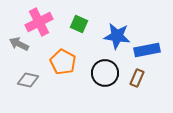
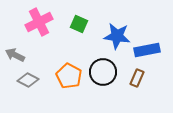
gray arrow: moved 4 px left, 11 px down
orange pentagon: moved 6 px right, 14 px down
black circle: moved 2 px left, 1 px up
gray diamond: rotated 15 degrees clockwise
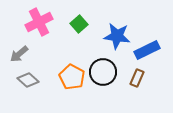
green square: rotated 24 degrees clockwise
blue rectangle: rotated 15 degrees counterclockwise
gray arrow: moved 4 px right, 1 px up; rotated 66 degrees counterclockwise
orange pentagon: moved 3 px right, 1 px down
gray diamond: rotated 15 degrees clockwise
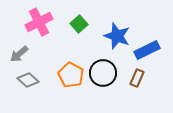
blue star: rotated 12 degrees clockwise
black circle: moved 1 px down
orange pentagon: moved 1 px left, 2 px up
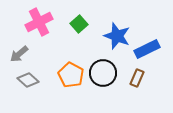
blue rectangle: moved 1 px up
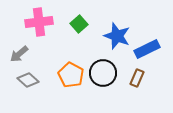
pink cross: rotated 20 degrees clockwise
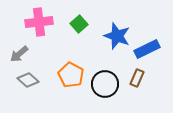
black circle: moved 2 px right, 11 px down
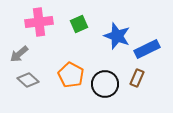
green square: rotated 18 degrees clockwise
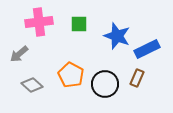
green square: rotated 24 degrees clockwise
gray diamond: moved 4 px right, 5 px down
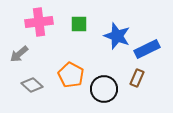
black circle: moved 1 px left, 5 px down
